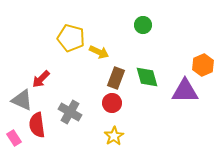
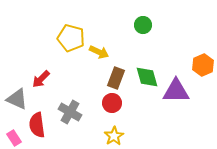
purple triangle: moved 9 px left
gray triangle: moved 5 px left, 1 px up
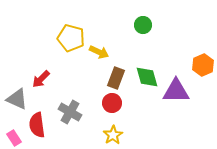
yellow star: moved 1 px left, 1 px up
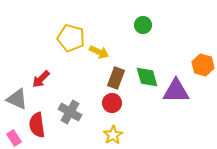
orange hexagon: rotated 20 degrees counterclockwise
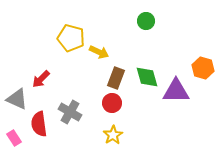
green circle: moved 3 px right, 4 px up
orange hexagon: moved 3 px down
red semicircle: moved 2 px right, 1 px up
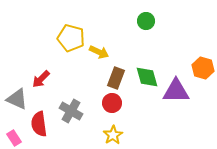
gray cross: moved 1 px right, 1 px up
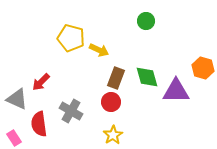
yellow arrow: moved 2 px up
red arrow: moved 3 px down
red circle: moved 1 px left, 1 px up
